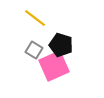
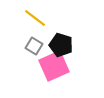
gray square: moved 4 px up
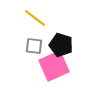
gray square: rotated 24 degrees counterclockwise
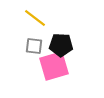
black pentagon: rotated 15 degrees counterclockwise
pink square: rotated 8 degrees clockwise
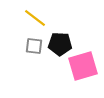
black pentagon: moved 1 px left, 1 px up
pink square: moved 29 px right
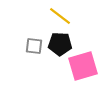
yellow line: moved 25 px right, 2 px up
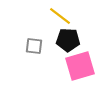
black pentagon: moved 8 px right, 4 px up
pink square: moved 3 px left
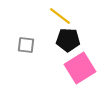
gray square: moved 8 px left, 1 px up
pink square: moved 2 px down; rotated 16 degrees counterclockwise
